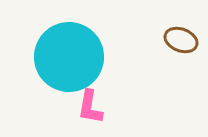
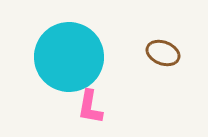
brown ellipse: moved 18 px left, 13 px down
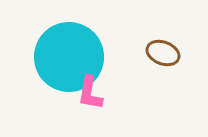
pink L-shape: moved 14 px up
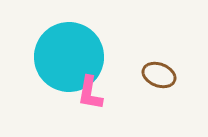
brown ellipse: moved 4 px left, 22 px down
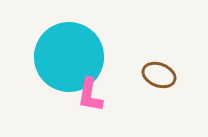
pink L-shape: moved 2 px down
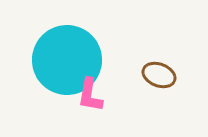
cyan circle: moved 2 px left, 3 px down
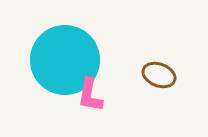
cyan circle: moved 2 px left
